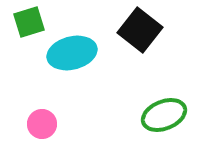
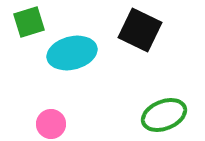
black square: rotated 12 degrees counterclockwise
pink circle: moved 9 px right
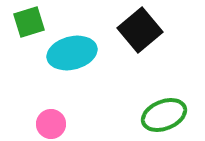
black square: rotated 24 degrees clockwise
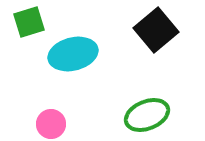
black square: moved 16 px right
cyan ellipse: moved 1 px right, 1 px down
green ellipse: moved 17 px left
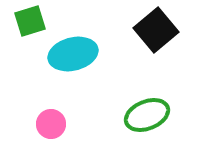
green square: moved 1 px right, 1 px up
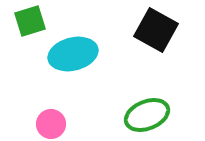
black square: rotated 21 degrees counterclockwise
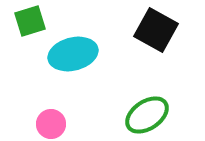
green ellipse: rotated 12 degrees counterclockwise
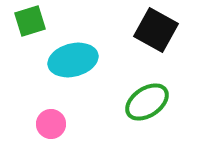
cyan ellipse: moved 6 px down
green ellipse: moved 13 px up
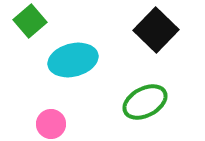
green square: rotated 24 degrees counterclockwise
black square: rotated 15 degrees clockwise
green ellipse: moved 2 px left; rotated 6 degrees clockwise
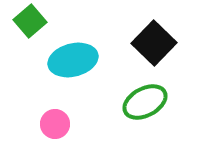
black square: moved 2 px left, 13 px down
pink circle: moved 4 px right
